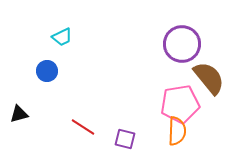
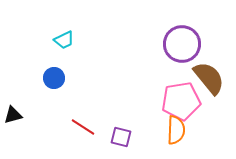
cyan trapezoid: moved 2 px right, 3 px down
blue circle: moved 7 px right, 7 px down
pink pentagon: moved 1 px right, 3 px up
black triangle: moved 6 px left, 1 px down
orange semicircle: moved 1 px left, 1 px up
purple square: moved 4 px left, 2 px up
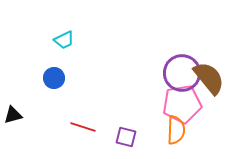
purple circle: moved 29 px down
pink pentagon: moved 1 px right, 3 px down
red line: rotated 15 degrees counterclockwise
purple square: moved 5 px right
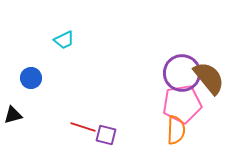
blue circle: moved 23 px left
purple square: moved 20 px left, 2 px up
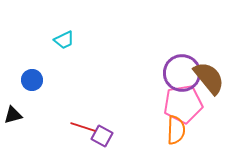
blue circle: moved 1 px right, 2 px down
pink pentagon: moved 1 px right
purple square: moved 4 px left, 1 px down; rotated 15 degrees clockwise
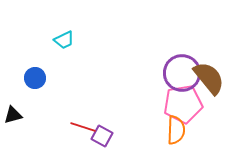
blue circle: moved 3 px right, 2 px up
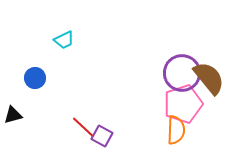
pink pentagon: rotated 9 degrees counterclockwise
red line: rotated 25 degrees clockwise
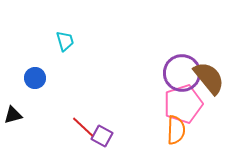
cyan trapezoid: moved 1 px right, 1 px down; rotated 80 degrees counterclockwise
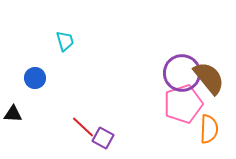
black triangle: moved 1 px up; rotated 18 degrees clockwise
orange semicircle: moved 33 px right, 1 px up
purple square: moved 1 px right, 2 px down
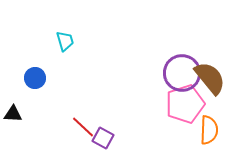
brown semicircle: moved 1 px right
pink pentagon: moved 2 px right
orange semicircle: moved 1 px down
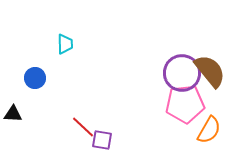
cyan trapezoid: moved 3 px down; rotated 15 degrees clockwise
brown semicircle: moved 7 px up
pink pentagon: rotated 12 degrees clockwise
orange semicircle: rotated 28 degrees clockwise
purple square: moved 1 px left, 2 px down; rotated 20 degrees counterclockwise
